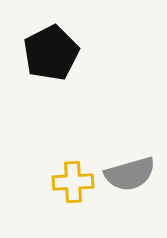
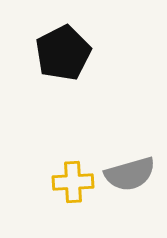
black pentagon: moved 12 px right
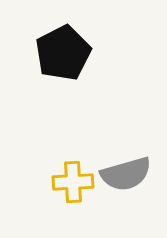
gray semicircle: moved 4 px left
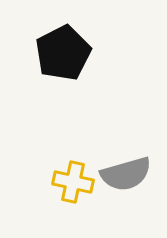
yellow cross: rotated 15 degrees clockwise
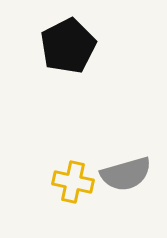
black pentagon: moved 5 px right, 7 px up
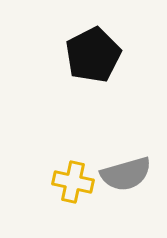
black pentagon: moved 25 px right, 9 px down
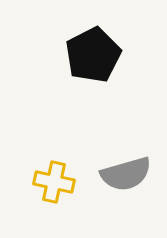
yellow cross: moved 19 px left
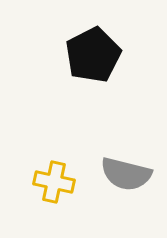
gray semicircle: rotated 30 degrees clockwise
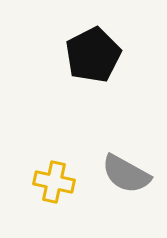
gray semicircle: rotated 15 degrees clockwise
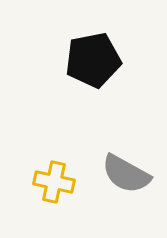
black pentagon: moved 5 px down; rotated 16 degrees clockwise
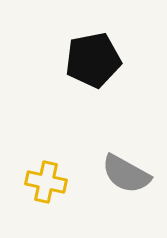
yellow cross: moved 8 px left
